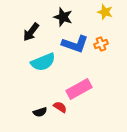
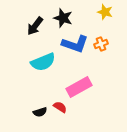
black star: moved 1 px down
black arrow: moved 4 px right, 6 px up
pink rectangle: moved 2 px up
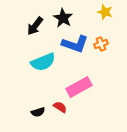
black star: rotated 12 degrees clockwise
black semicircle: moved 2 px left
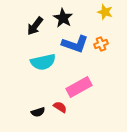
cyan semicircle: rotated 10 degrees clockwise
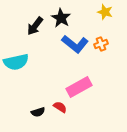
black star: moved 2 px left
blue L-shape: rotated 20 degrees clockwise
cyan semicircle: moved 27 px left
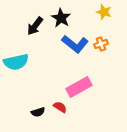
yellow star: moved 1 px left
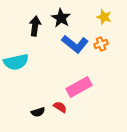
yellow star: moved 5 px down
black arrow: rotated 150 degrees clockwise
